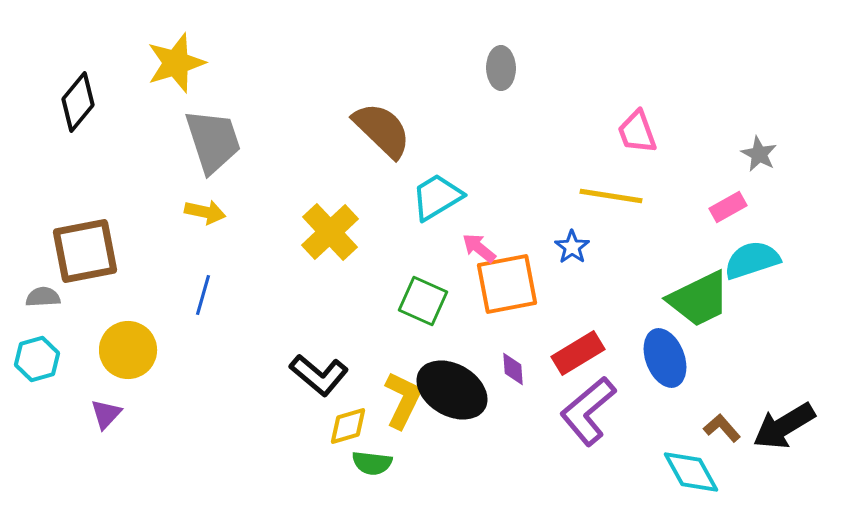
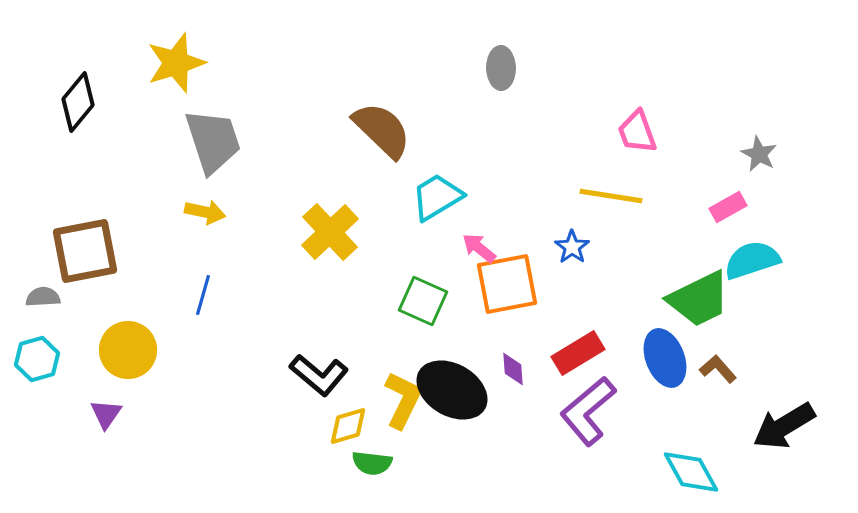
purple triangle: rotated 8 degrees counterclockwise
brown L-shape: moved 4 px left, 59 px up
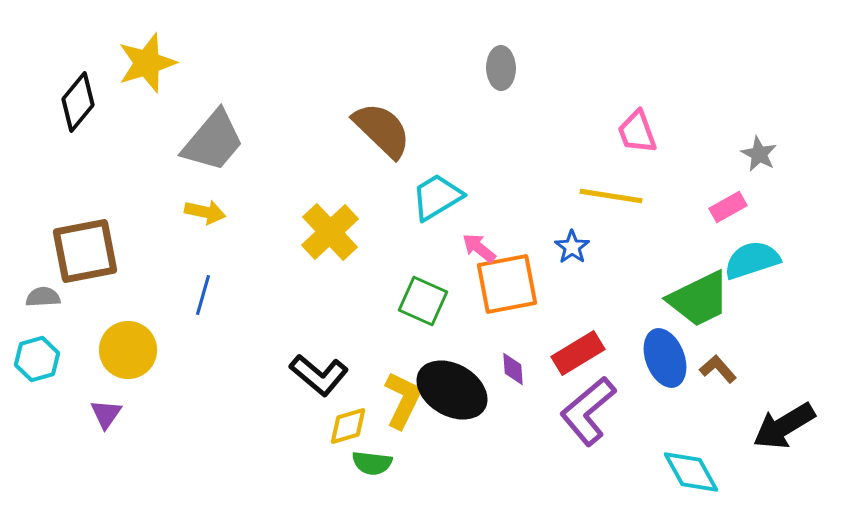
yellow star: moved 29 px left
gray trapezoid: rotated 58 degrees clockwise
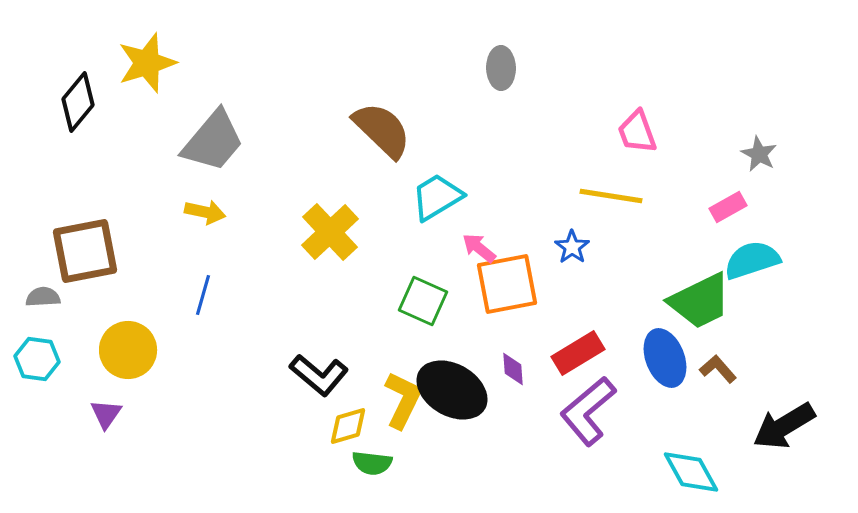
green trapezoid: moved 1 px right, 2 px down
cyan hexagon: rotated 24 degrees clockwise
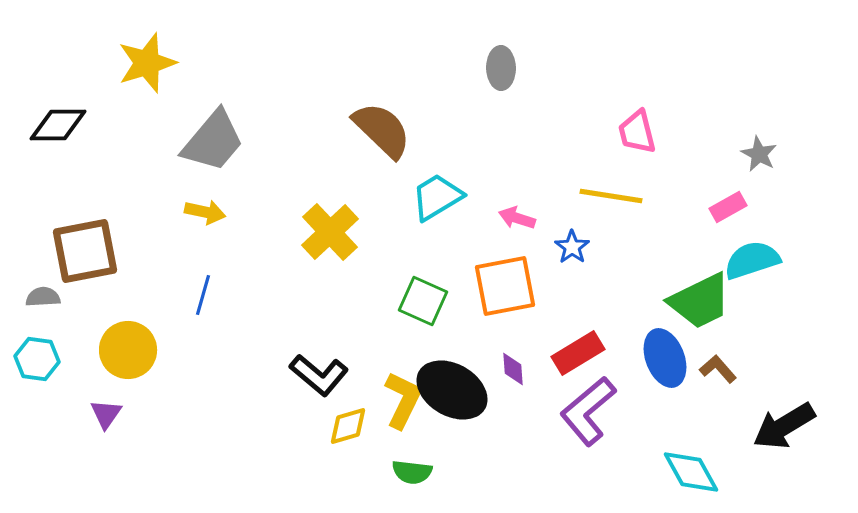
black diamond: moved 20 px left, 23 px down; rotated 50 degrees clockwise
pink trapezoid: rotated 6 degrees clockwise
pink arrow: moved 38 px right, 30 px up; rotated 21 degrees counterclockwise
orange square: moved 2 px left, 2 px down
green semicircle: moved 40 px right, 9 px down
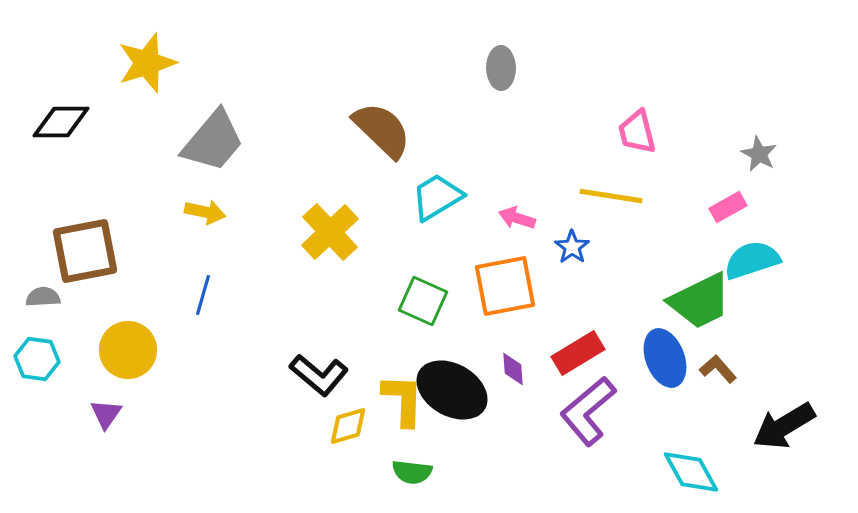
black diamond: moved 3 px right, 3 px up
yellow L-shape: rotated 24 degrees counterclockwise
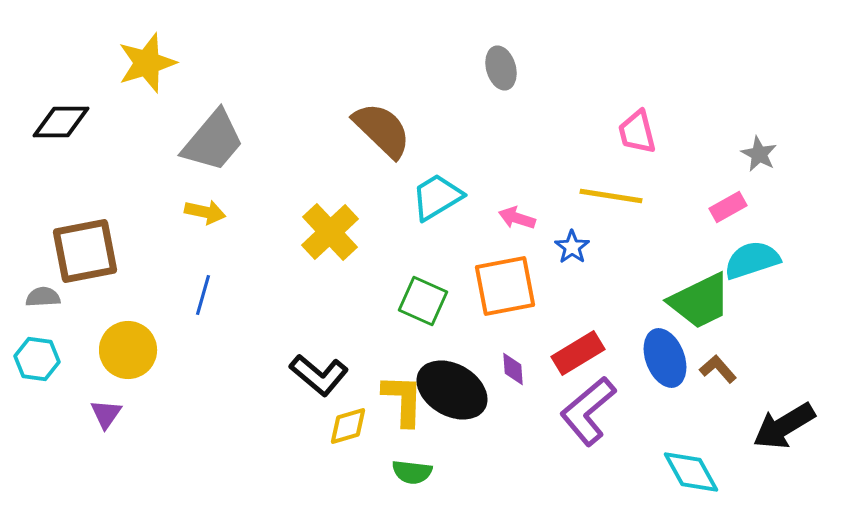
gray ellipse: rotated 15 degrees counterclockwise
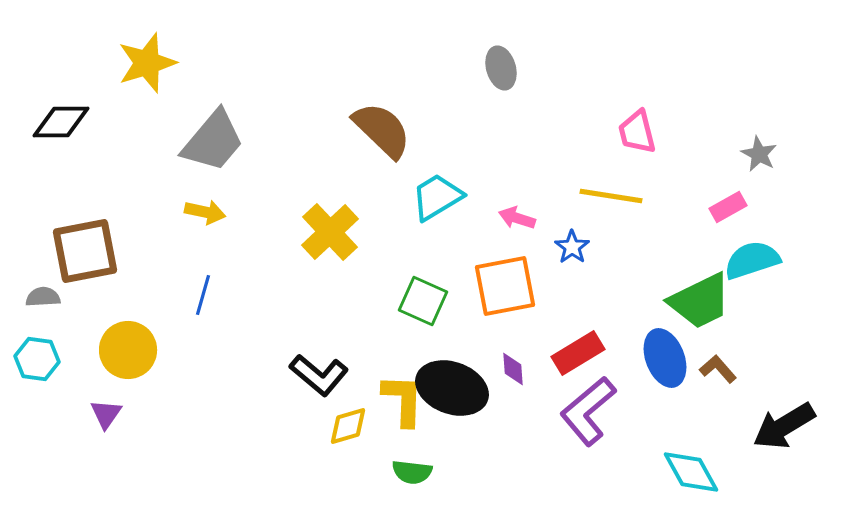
black ellipse: moved 2 px up; rotated 10 degrees counterclockwise
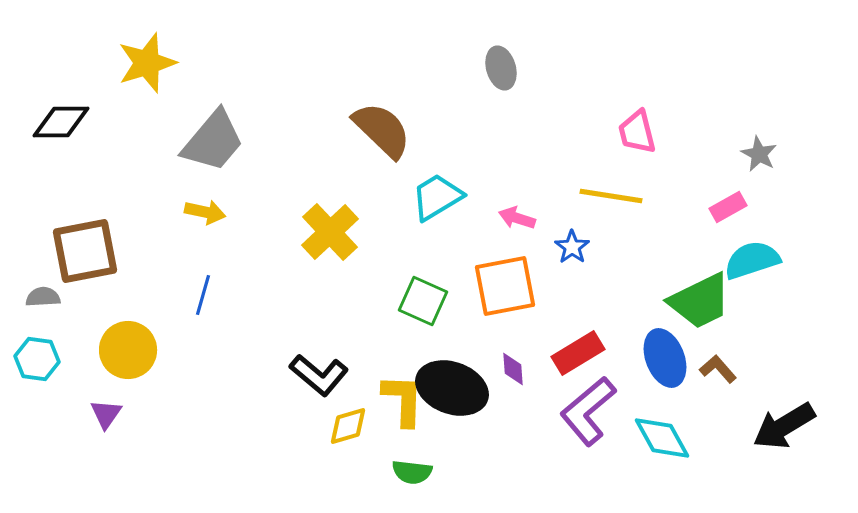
cyan diamond: moved 29 px left, 34 px up
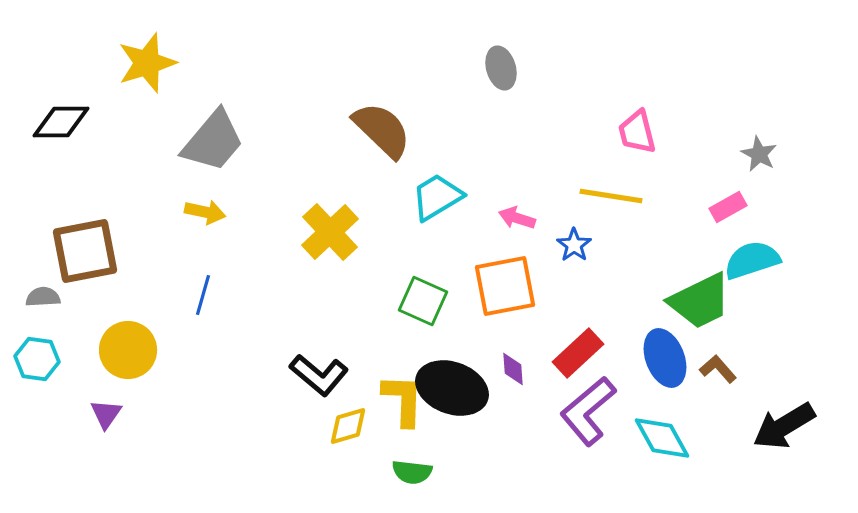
blue star: moved 2 px right, 2 px up
red rectangle: rotated 12 degrees counterclockwise
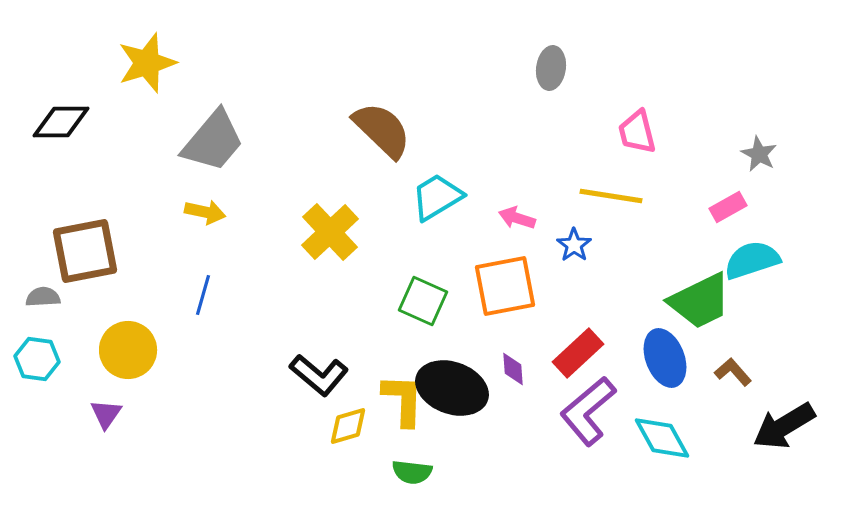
gray ellipse: moved 50 px right; rotated 24 degrees clockwise
brown L-shape: moved 15 px right, 3 px down
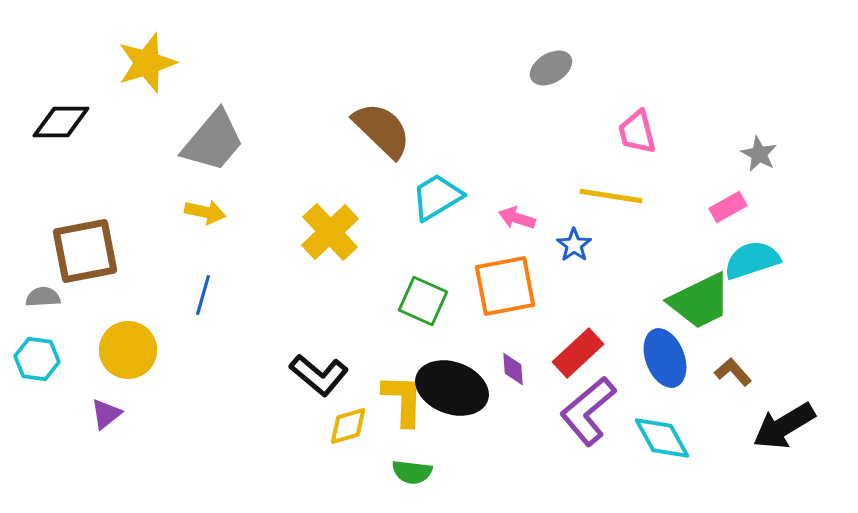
gray ellipse: rotated 51 degrees clockwise
purple triangle: rotated 16 degrees clockwise
